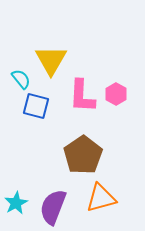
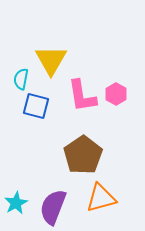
cyan semicircle: rotated 130 degrees counterclockwise
pink L-shape: rotated 12 degrees counterclockwise
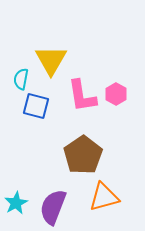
orange triangle: moved 3 px right, 1 px up
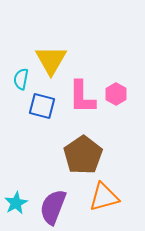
pink L-shape: moved 1 px down; rotated 9 degrees clockwise
blue square: moved 6 px right
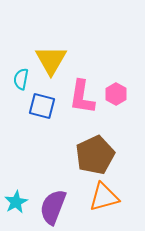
pink L-shape: rotated 9 degrees clockwise
brown pentagon: moved 12 px right; rotated 9 degrees clockwise
cyan star: moved 1 px up
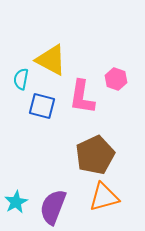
yellow triangle: rotated 32 degrees counterclockwise
pink hexagon: moved 15 px up; rotated 10 degrees counterclockwise
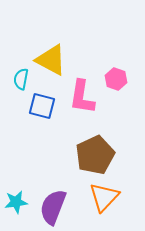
orange triangle: rotated 32 degrees counterclockwise
cyan star: rotated 20 degrees clockwise
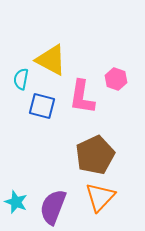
orange triangle: moved 4 px left
cyan star: rotated 30 degrees clockwise
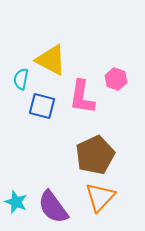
purple semicircle: rotated 57 degrees counterclockwise
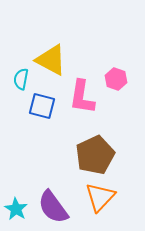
cyan star: moved 7 px down; rotated 10 degrees clockwise
